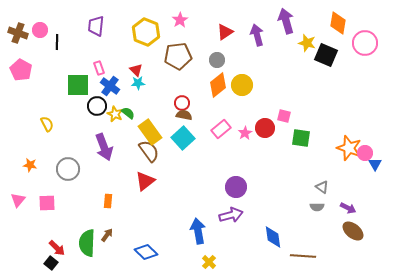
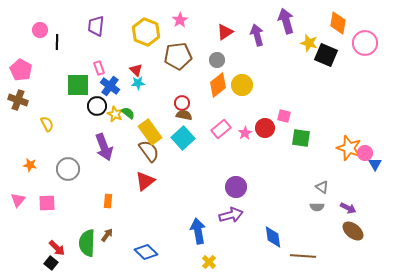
brown cross at (18, 33): moved 67 px down
yellow star at (307, 43): moved 2 px right
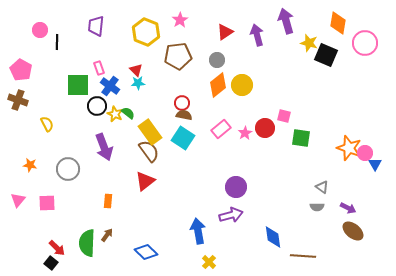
cyan square at (183, 138): rotated 15 degrees counterclockwise
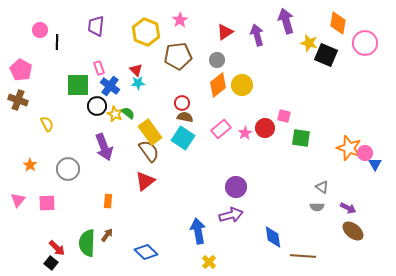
brown semicircle at (184, 115): moved 1 px right, 2 px down
orange star at (30, 165): rotated 24 degrees clockwise
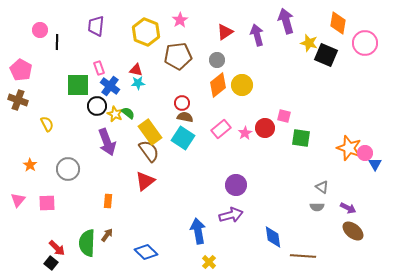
red triangle at (136, 70): rotated 32 degrees counterclockwise
purple arrow at (104, 147): moved 3 px right, 5 px up
purple circle at (236, 187): moved 2 px up
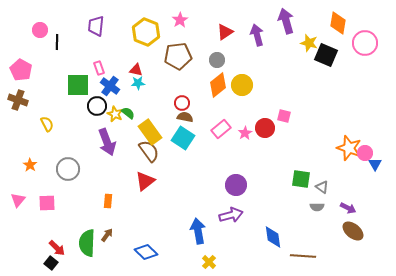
green square at (301, 138): moved 41 px down
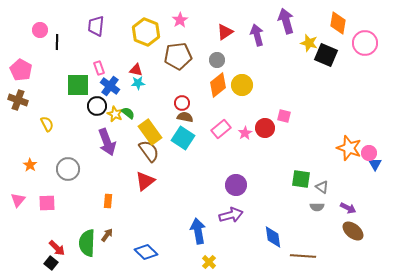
pink circle at (365, 153): moved 4 px right
